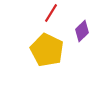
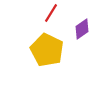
purple diamond: moved 2 px up; rotated 10 degrees clockwise
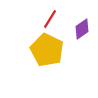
red line: moved 1 px left, 6 px down
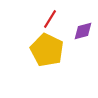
purple diamond: moved 1 px right, 2 px down; rotated 20 degrees clockwise
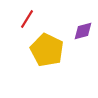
red line: moved 23 px left
